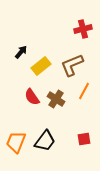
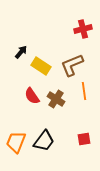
yellow rectangle: rotated 72 degrees clockwise
orange line: rotated 36 degrees counterclockwise
red semicircle: moved 1 px up
black trapezoid: moved 1 px left
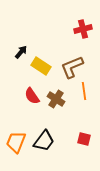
brown L-shape: moved 2 px down
red square: rotated 24 degrees clockwise
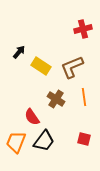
black arrow: moved 2 px left
orange line: moved 6 px down
red semicircle: moved 21 px down
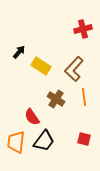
brown L-shape: moved 2 px right, 2 px down; rotated 25 degrees counterclockwise
orange trapezoid: rotated 15 degrees counterclockwise
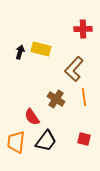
red cross: rotated 12 degrees clockwise
black arrow: moved 1 px right; rotated 24 degrees counterclockwise
yellow rectangle: moved 17 px up; rotated 18 degrees counterclockwise
black trapezoid: moved 2 px right
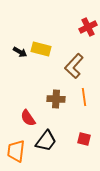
red cross: moved 5 px right, 2 px up; rotated 24 degrees counterclockwise
black arrow: rotated 104 degrees clockwise
brown L-shape: moved 3 px up
brown cross: rotated 30 degrees counterclockwise
red semicircle: moved 4 px left, 1 px down
orange trapezoid: moved 9 px down
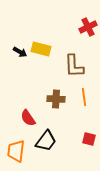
brown L-shape: rotated 45 degrees counterclockwise
red square: moved 5 px right
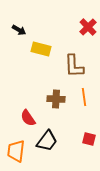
red cross: rotated 18 degrees counterclockwise
black arrow: moved 1 px left, 22 px up
black trapezoid: moved 1 px right
